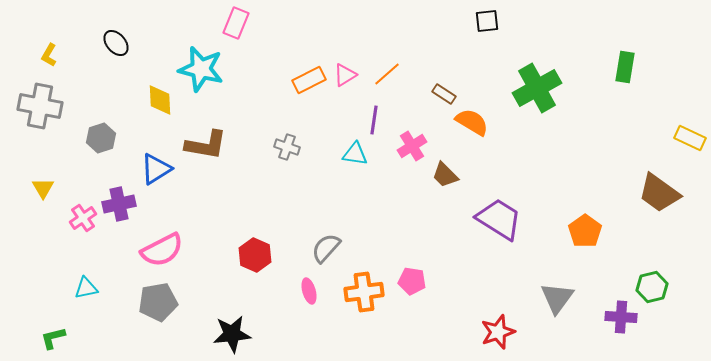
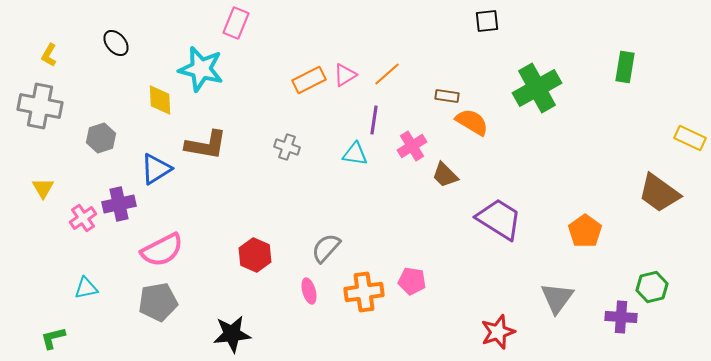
brown rectangle at (444, 94): moved 3 px right, 2 px down; rotated 25 degrees counterclockwise
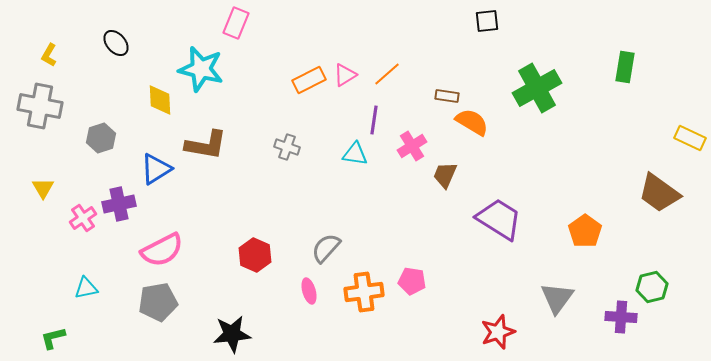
brown trapezoid at (445, 175): rotated 68 degrees clockwise
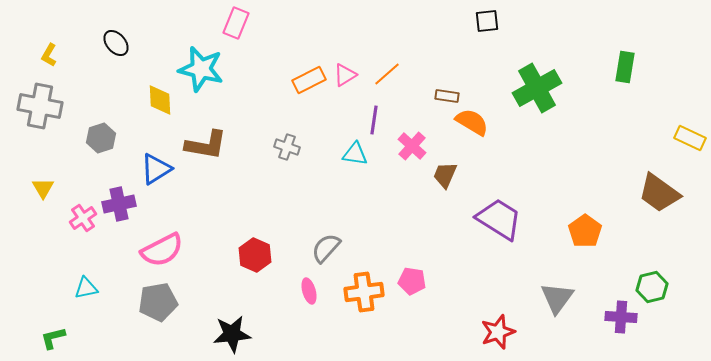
pink cross at (412, 146): rotated 16 degrees counterclockwise
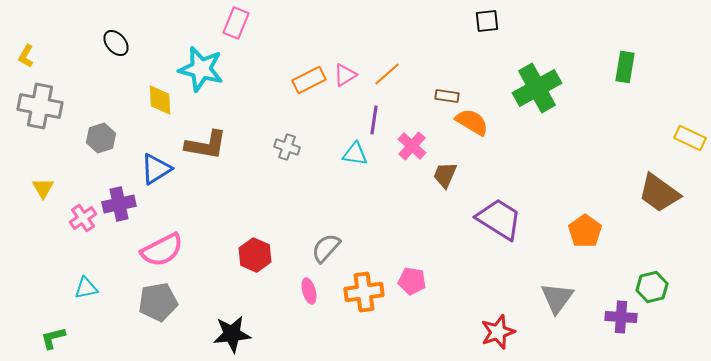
yellow L-shape at (49, 55): moved 23 px left, 1 px down
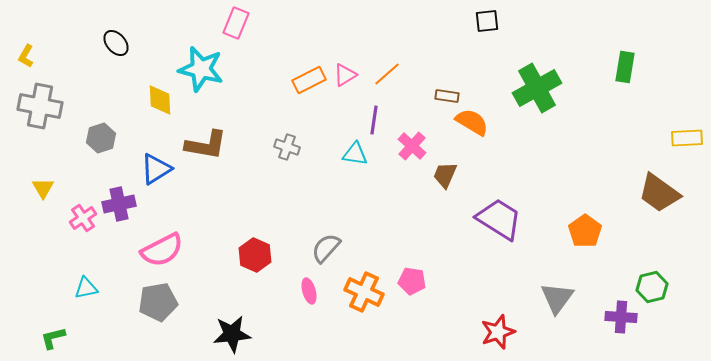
yellow rectangle at (690, 138): moved 3 px left; rotated 28 degrees counterclockwise
orange cross at (364, 292): rotated 33 degrees clockwise
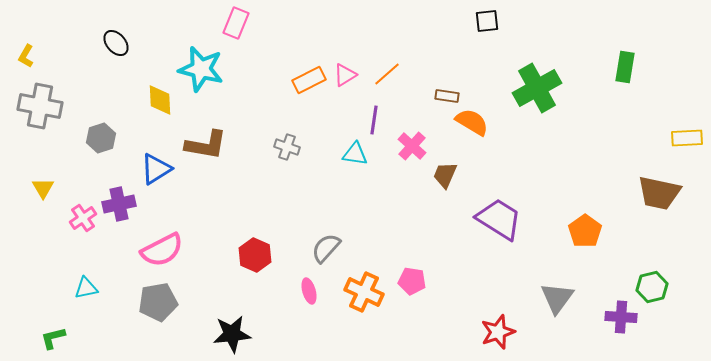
brown trapezoid at (659, 193): rotated 24 degrees counterclockwise
